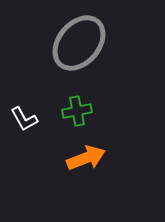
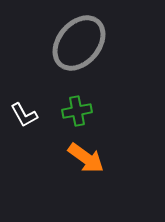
white L-shape: moved 4 px up
orange arrow: rotated 57 degrees clockwise
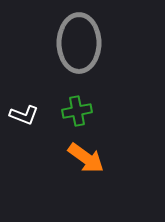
gray ellipse: rotated 40 degrees counterclockwise
white L-shape: rotated 40 degrees counterclockwise
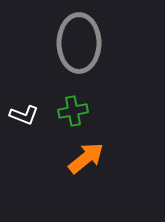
green cross: moved 4 px left
orange arrow: rotated 75 degrees counterclockwise
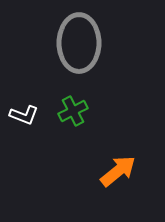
green cross: rotated 16 degrees counterclockwise
orange arrow: moved 32 px right, 13 px down
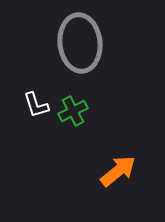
gray ellipse: moved 1 px right; rotated 6 degrees counterclockwise
white L-shape: moved 12 px right, 10 px up; rotated 52 degrees clockwise
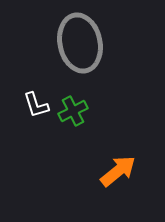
gray ellipse: rotated 6 degrees counterclockwise
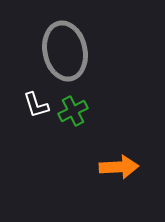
gray ellipse: moved 15 px left, 8 px down
orange arrow: moved 1 px right, 4 px up; rotated 36 degrees clockwise
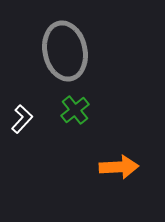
white L-shape: moved 14 px left, 14 px down; rotated 120 degrees counterclockwise
green cross: moved 2 px right, 1 px up; rotated 12 degrees counterclockwise
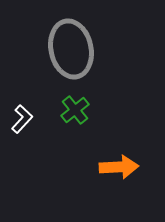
gray ellipse: moved 6 px right, 2 px up
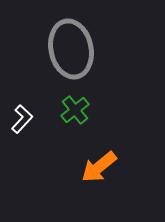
orange arrow: moved 20 px left; rotated 144 degrees clockwise
